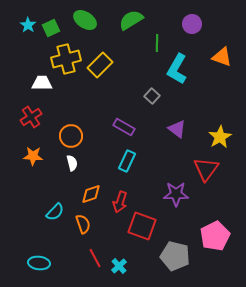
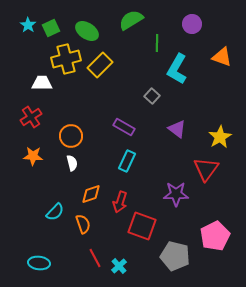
green ellipse: moved 2 px right, 11 px down
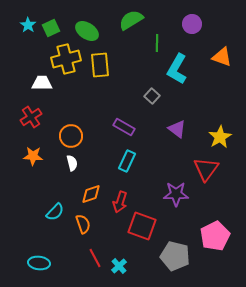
yellow rectangle: rotated 50 degrees counterclockwise
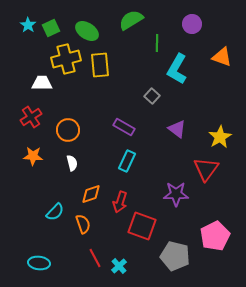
orange circle: moved 3 px left, 6 px up
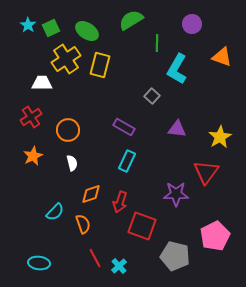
yellow cross: rotated 20 degrees counterclockwise
yellow rectangle: rotated 20 degrees clockwise
purple triangle: rotated 30 degrees counterclockwise
orange star: rotated 30 degrees counterclockwise
red triangle: moved 3 px down
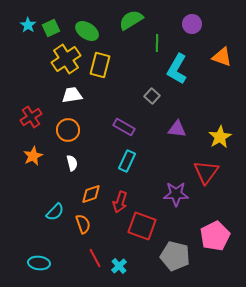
white trapezoid: moved 30 px right, 12 px down; rotated 10 degrees counterclockwise
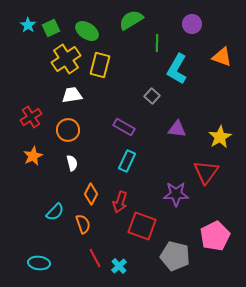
orange diamond: rotated 45 degrees counterclockwise
